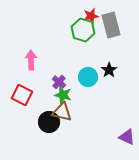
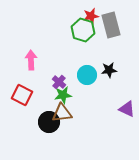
black star: rotated 28 degrees clockwise
cyan circle: moved 1 px left, 2 px up
green star: rotated 24 degrees counterclockwise
brown triangle: moved 1 px down; rotated 20 degrees counterclockwise
purple triangle: moved 28 px up
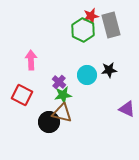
green hexagon: rotated 10 degrees clockwise
brown triangle: rotated 20 degrees clockwise
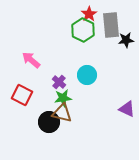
red star: moved 2 px left, 2 px up; rotated 21 degrees counterclockwise
gray rectangle: rotated 10 degrees clockwise
pink arrow: rotated 48 degrees counterclockwise
black star: moved 17 px right, 30 px up
green star: moved 3 px down
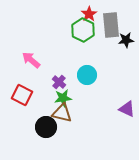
black circle: moved 3 px left, 5 px down
